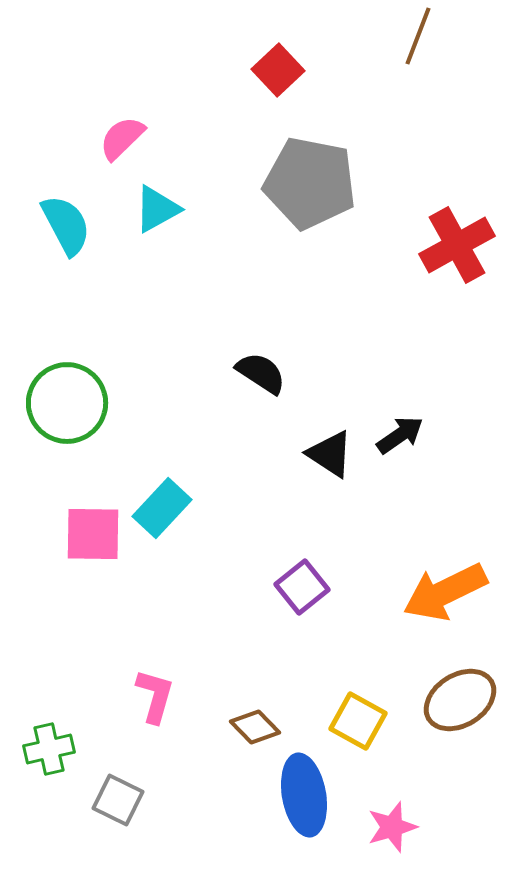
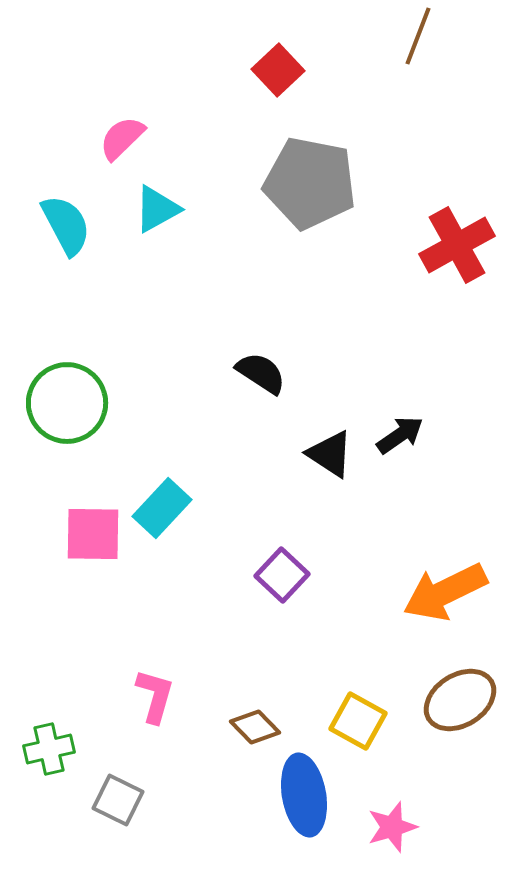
purple square: moved 20 px left, 12 px up; rotated 8 degrees counterclockwise
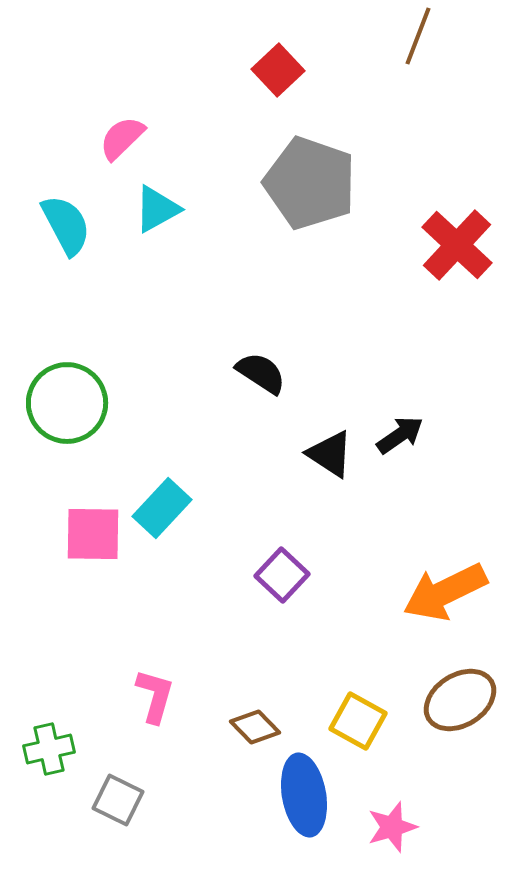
gray pentagon: rotated 8 degrees clockwise
red cross: rotated 18 degrees counterclockwise
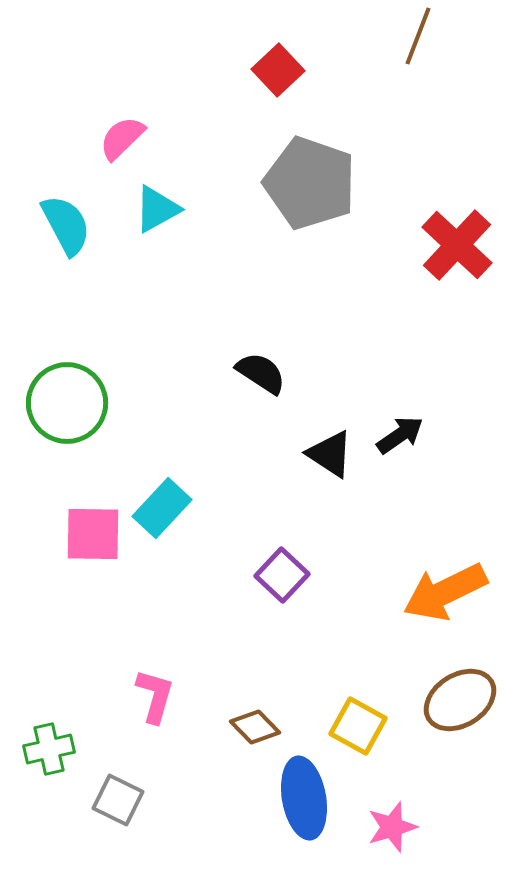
yellow square: moved 5 px down
blue ellipse: moved 3 px down
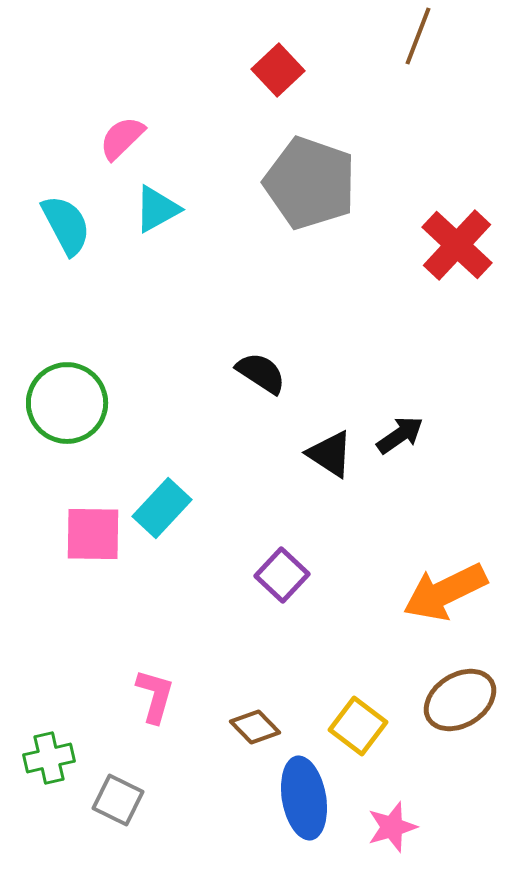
yellow square: rotated 8 degrees clockwise
green cross: moved 9 px down
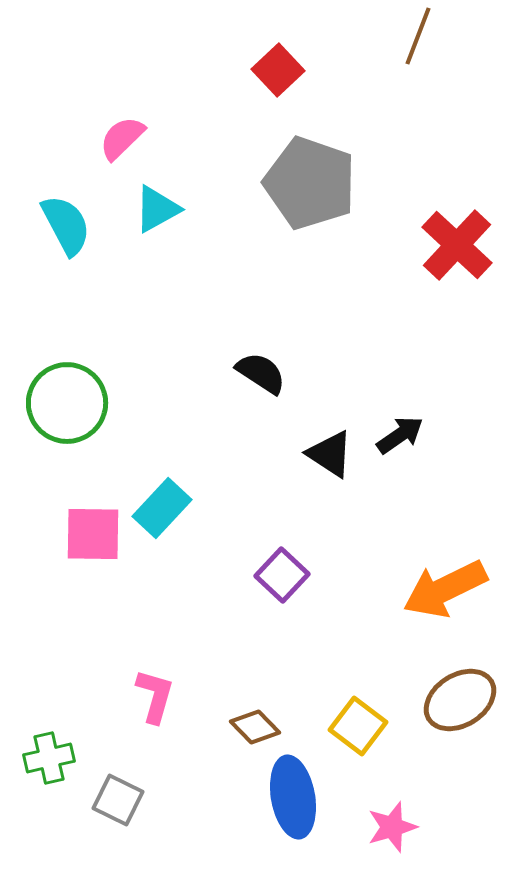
orange arrow: moved 3 px up
blue ellipse: moved 11 px left, 1 px up
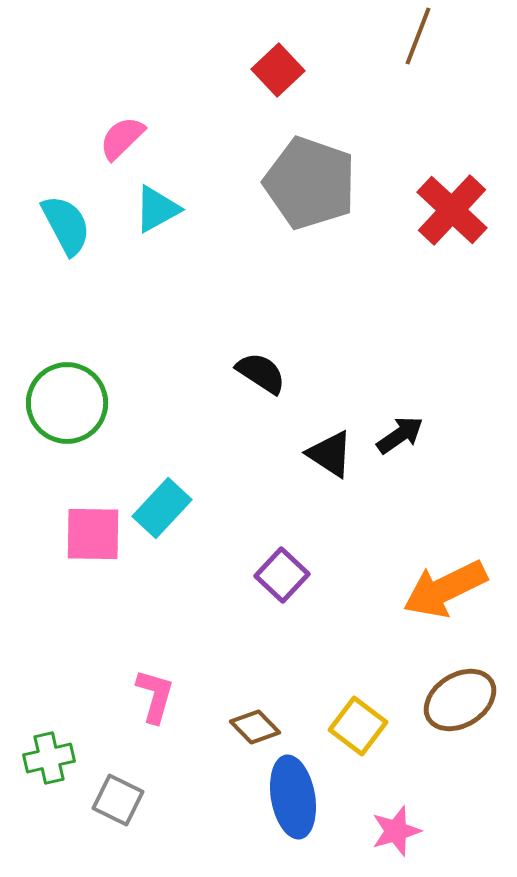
red cross: moved 5 px left, 35 px up
pink star: moved 4 px right, 4 px down
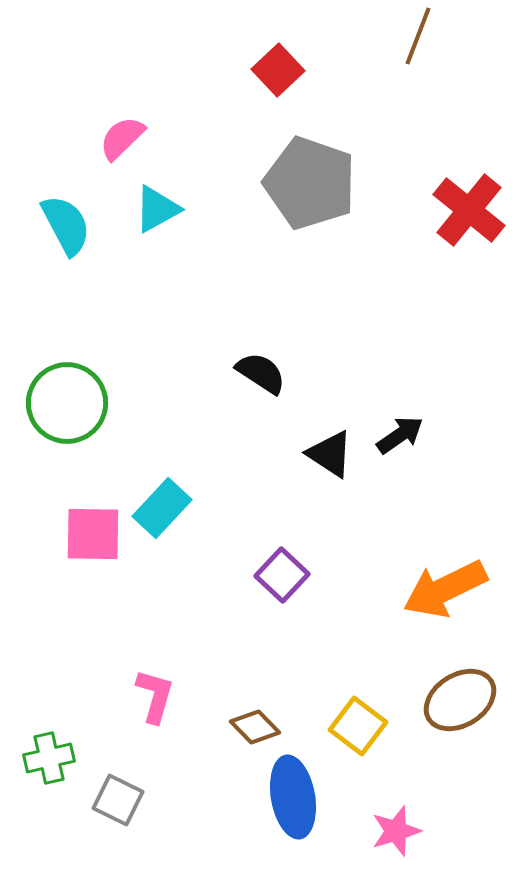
red cross: moved 17 px right; rotated 4 degrees counterclockwise
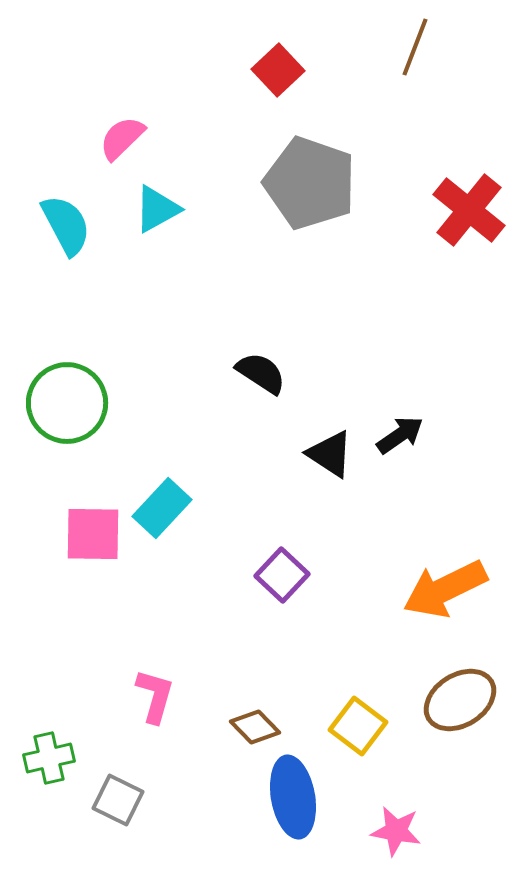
brown line: moved 3 px left, 11 px down
pink star: rotated 27 degrees clockwise
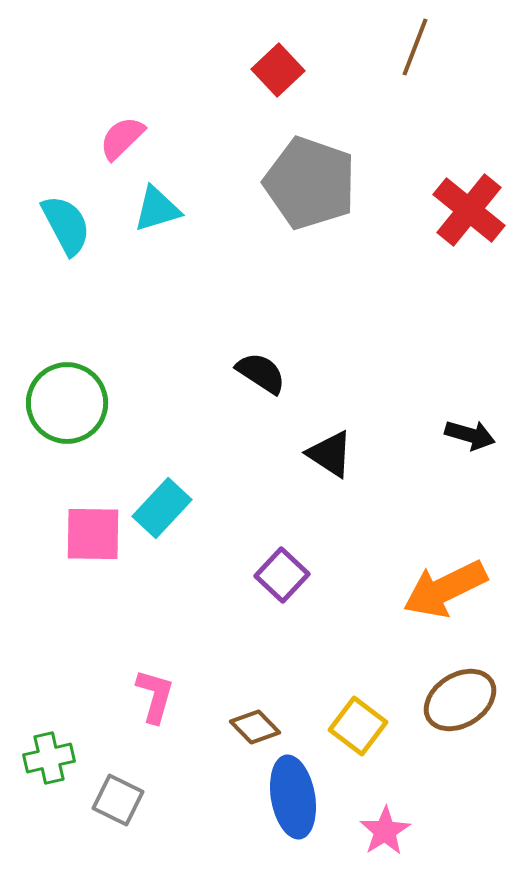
cyan triangle: rotated 12 degrees clockwise
black arrow: moved 70 px right; rotated 51 degrees clockwise
pink star: moved 11 px left; rotated 30 degrees clockwise
